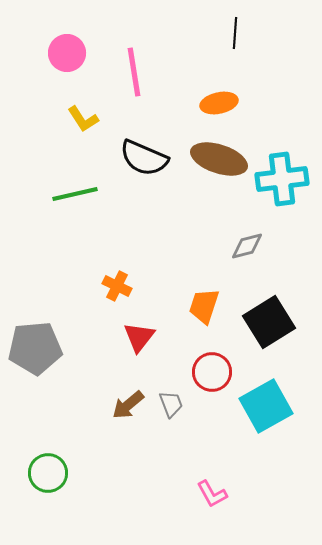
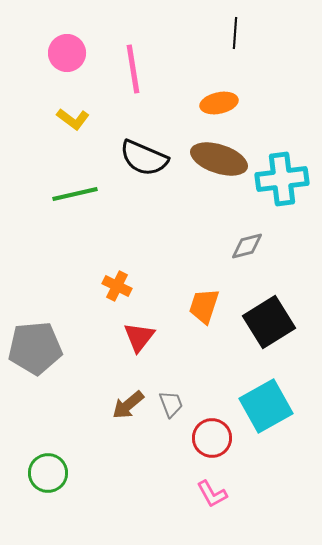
pink line: moved 1 px left, 3 px up
yellow L-shape: moved 10 px left; rotated 20 degrees counterclockwise
red circle: moved 66 px down
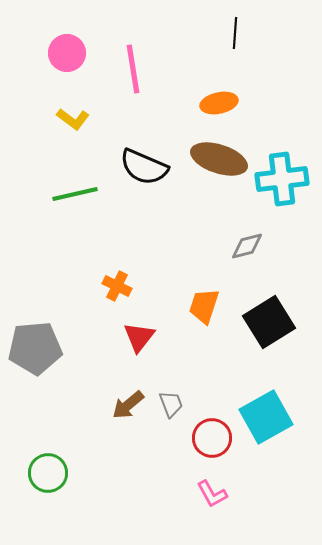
black semicircle: moved 9 px down
cyan square: moved 11 px down
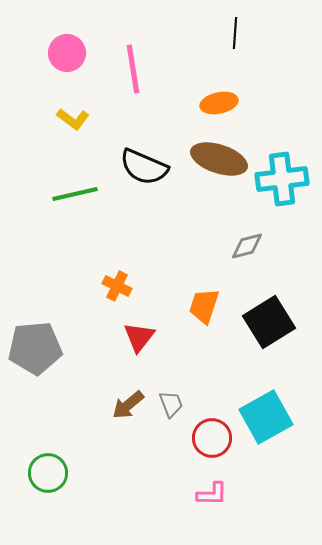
pink L-shape: rotated 60 degrees counterclockwise
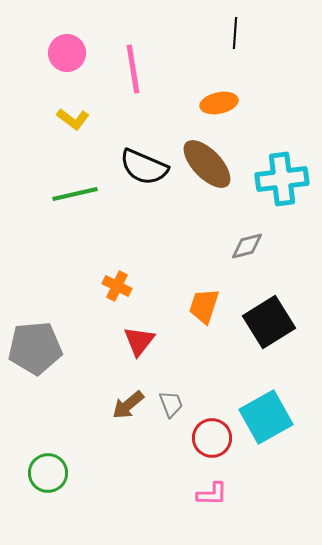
brown ellipse: moved 12 px left, 5 px down; rotated 28 degrees clockwise
red triangle: moved 4 px down
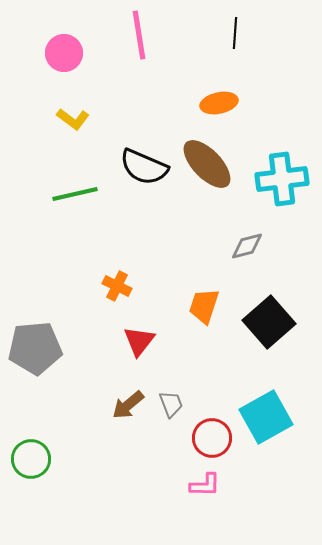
pink circle: moved 3 px left
pink line: moved 6 px right, 34 px up
black square: rotated 9 degrees counterclockwise
green circle: moved 17 px left, 14 px up
pink L-shape: moved 7 px left, 9 px up
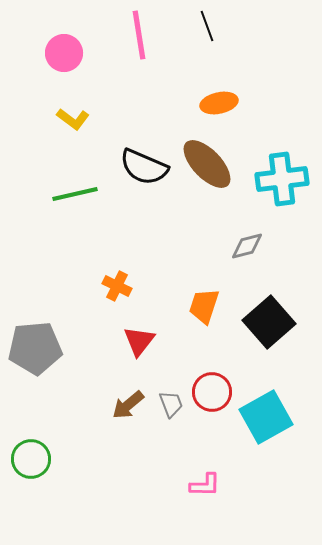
black line: moved 28 px left, 7 px up; rotated 24 degrees counterclockwise
red circle: moved 46 px up
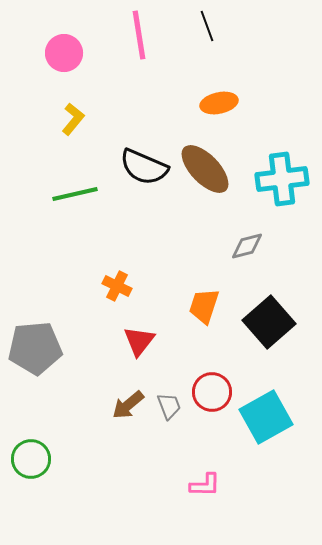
yellow L-shape: rotated 88 degrees counterclockwise
brown ellipse: moved 2 px left, 5 px down
gray trapezoid: moved 2 px left, 2 px down
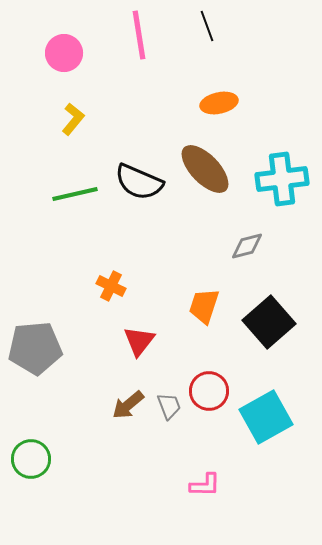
black semicircle: moved 5 px left, 15 px down
orange cross: moved 6 px left
red circle: moved 3 px left, 1 px up
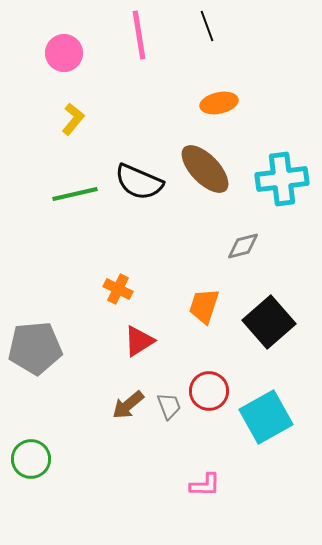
gray diamond: moved 4 px left
orange cross: moved 7 px right, 3 px down
red triangle: rotated 20 degrees clockwise
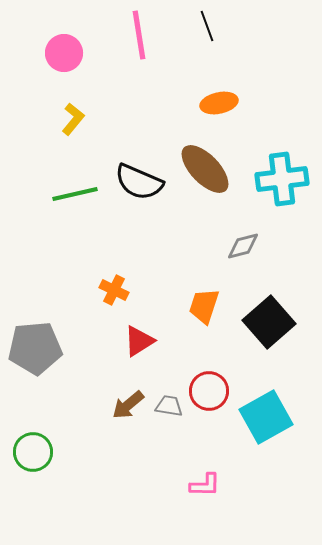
orange cross: moved 4 px left, 1 px down
gray trapezoid: rotated 60 degrees counterclockwise
green circle: moved 2 px right, 7 px up
